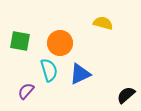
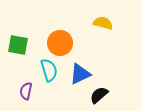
green square: moved 2 px left, 4 px down
purple semicircle: rotated 30 degrees counterclockwise
black semicircle: moved 27 px left
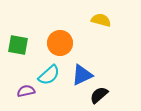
yellow semicircle: moved 2 px left, 3 px up
cyan semicircle: moved 5 px down; rotated 65 degrees clockwise
blue triangle: moved 2 px right, 1 px down
purple semicircle: rotated 66 degrees clockwise
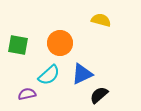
blue triangle: moved 1 px up
purple semicircle: moved 1 px right, 3 px down
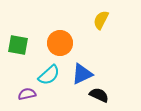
yellow semicircle: rotated 78 degrees counterclockwise
black semicircle: rotated 66 degrees clockwise
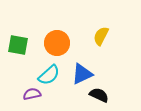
yellow semicircle: moved 16 px down
orange circle: moved 3 px left
purple semicircle: moved 5 px right
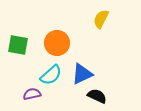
yellow semicircle: moved 17 px up
cyan semicircle: moved 2 px right
black semicircle: moved 2 px left, 1 px down
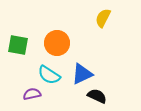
yellow semicircle: moved 2 px right, 1 px up
cyan semicircle: moved 2 px left; rotated 75 degrees clockwise
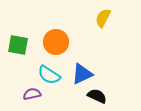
orange circle: moved 1 px left, 1 px up
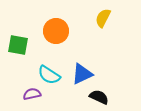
orange circle: moved 11 px up
black semicircle: moved 2 px right, 1 px down
